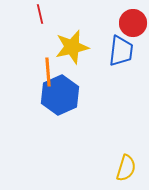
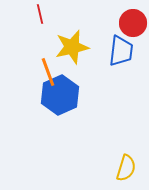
orange line: rotated 16 degrees counterclockwise
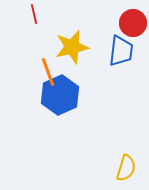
red line: moved 6 px left
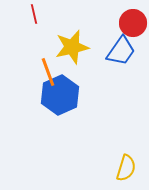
blue trapezoid: rotated 28 degrees clockwise
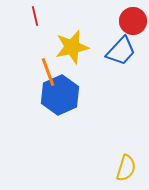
red line: moved 1 px right, 2 px down
red circle: moved 2 px up
blue trapezoid: rotated 8 degrees clockwise
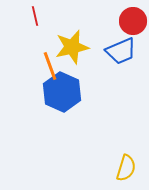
blue trapezoid: rotated 24 degrees clockwise
orange line: moved 2 px right, 6 px up
blue hexagon: moved 2 px right, 3 px up; rotated 12 degrees counterclockwise
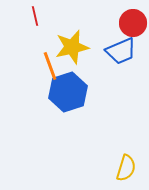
red circle: moved 2 px down
blue hexagon: moved 6 px right; rotated 18 degrees clockwise
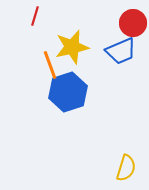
red line: rotated 30 degrees clockwise
orange line: moved 1 px up
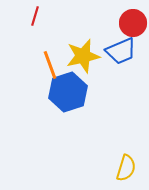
yellow star: moved 11 px right, 9 px down
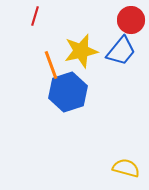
red circle: moved 2 px left, 3 px up
blue trapezoid: rotated 28 degrees counterclockwise
yellow star: moved 2 px left, 5 px up
orange line: moved 1 px right
yellow semicircle: rotated 92 degrees counterclockwise
